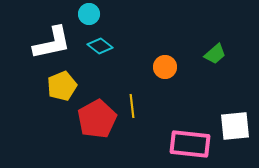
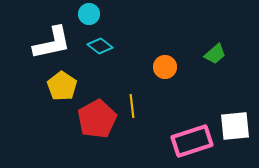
yellow pentagon: rotated 16 degrees counterclockwise
pink rectangle: moved 2 px right, 3 px up; rotated 24 degrees counterclockwise
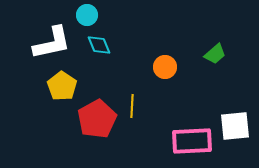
cyan circle: moved 2 px left, 1 px down
cyan diamond: moved 1 px left, 1 px up; rotated 30 degrees clockwise
yellow line: rotated 10 degrees clockwise
pink rectangle: rotated 15 degrees clockwise
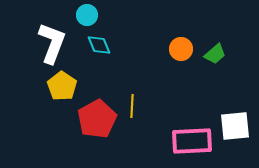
white L-shape: rotated 57 degrees counterclockwise
orange circle: moved 16 px right, 18 px up
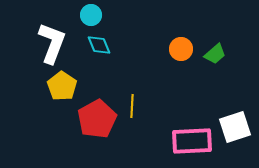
cyan circle: moved 4 px right
white square: moved 1 px down; rotated 12 degrees counterclockwise
